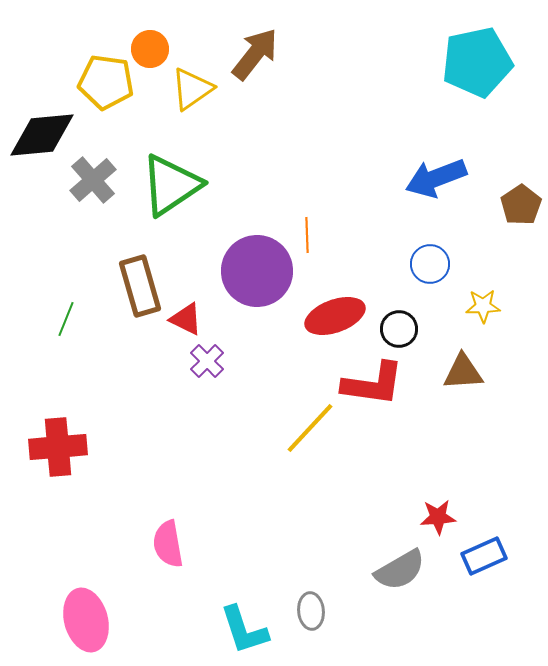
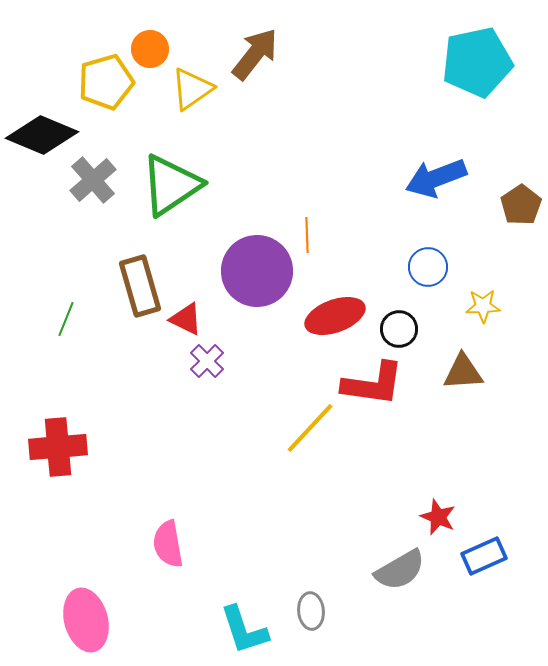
yellow pentagon: rotated 24 degrees counterclockwise
black diamond: rotated 28 degrees clockwise
blue circle: moved 2 px left, 3 px down
red star: rotated 27 degrees clockwise
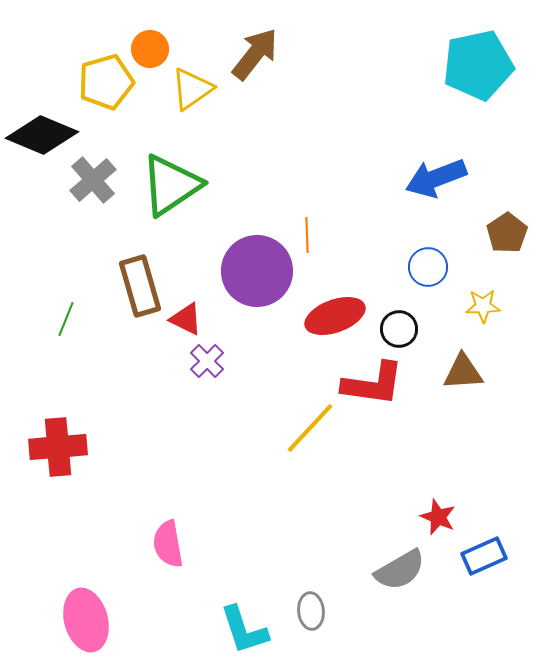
cyan pentagon: moved 1 px right, 3 px down
brown pentagon: moved 14 px left, 28 px down
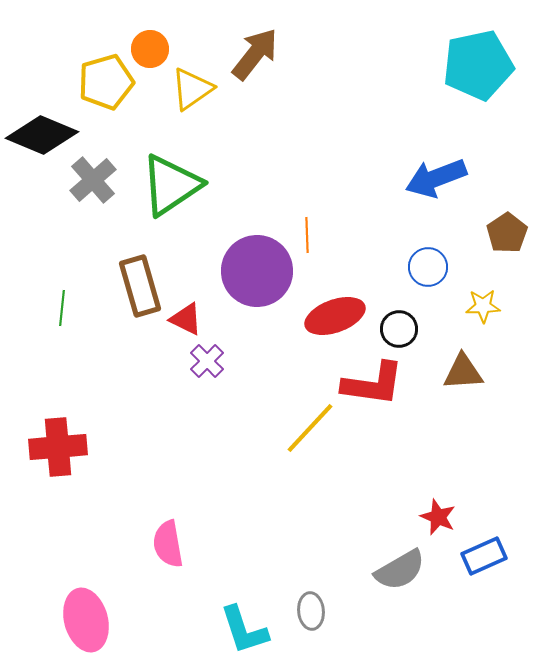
green line: moved 4 px left, 11 px up; rotated 16 degrees counterclockwise
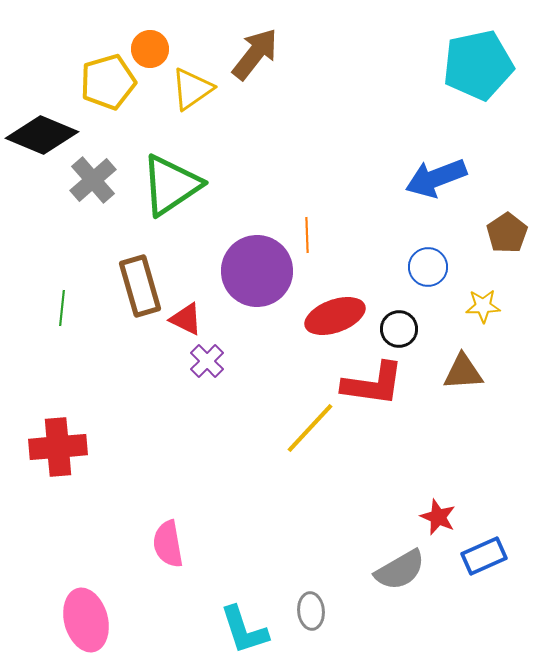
yellow pentagon: moved 2 px right
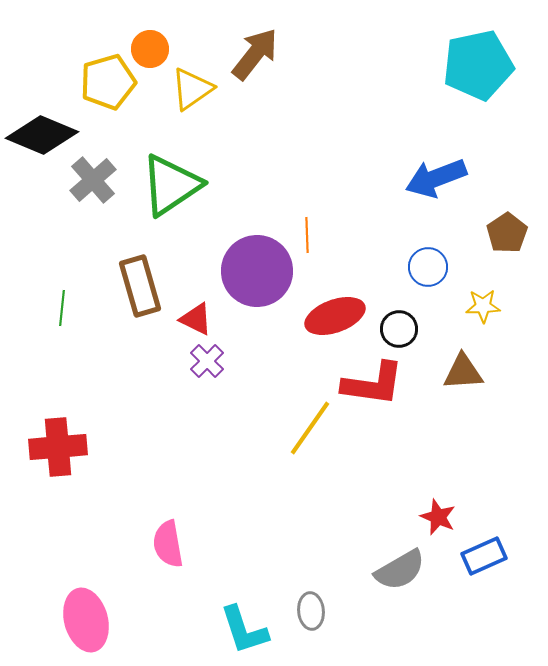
red triangle: moved 10 px right
yellow line: rotated 8 degrees counterclockwise
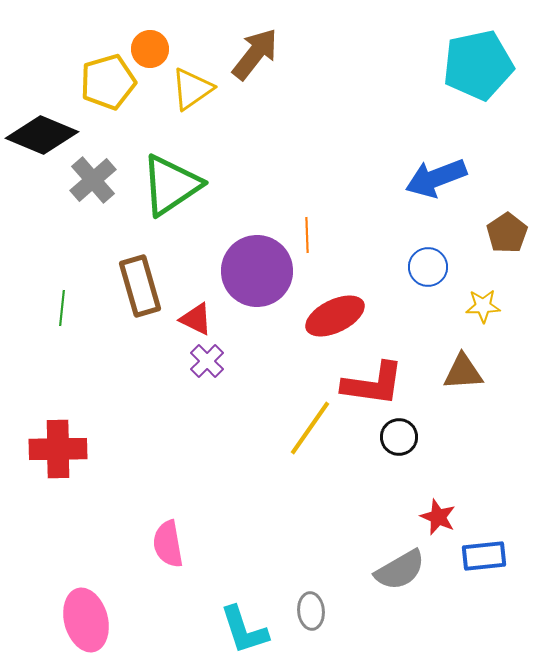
red ellipse: rotated 6 degrees counterclockwise
black circle: moved 108 px down
red cross: moved 2 px down; rotated 4 degrees clockwise
blue rectangle: rotated 18 degrees clockwise
